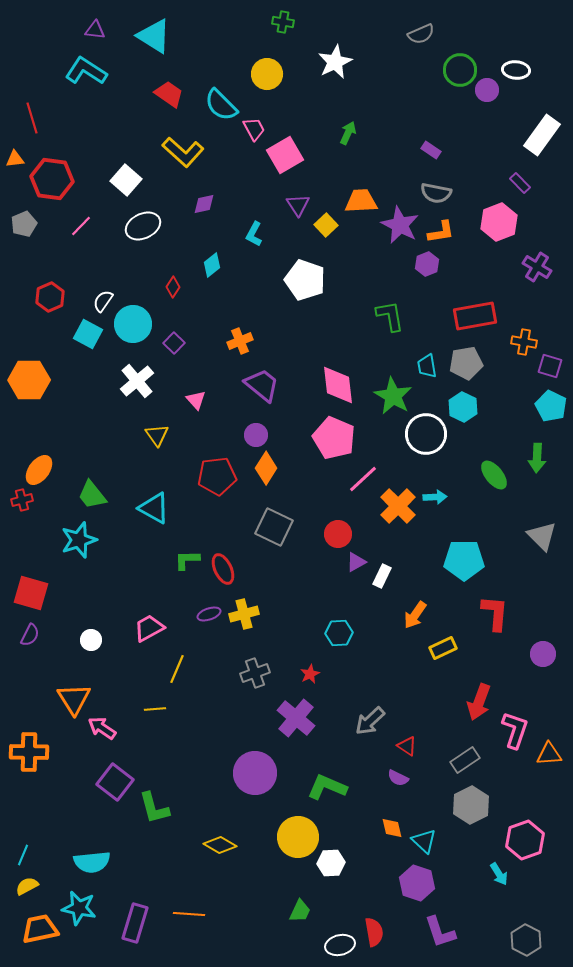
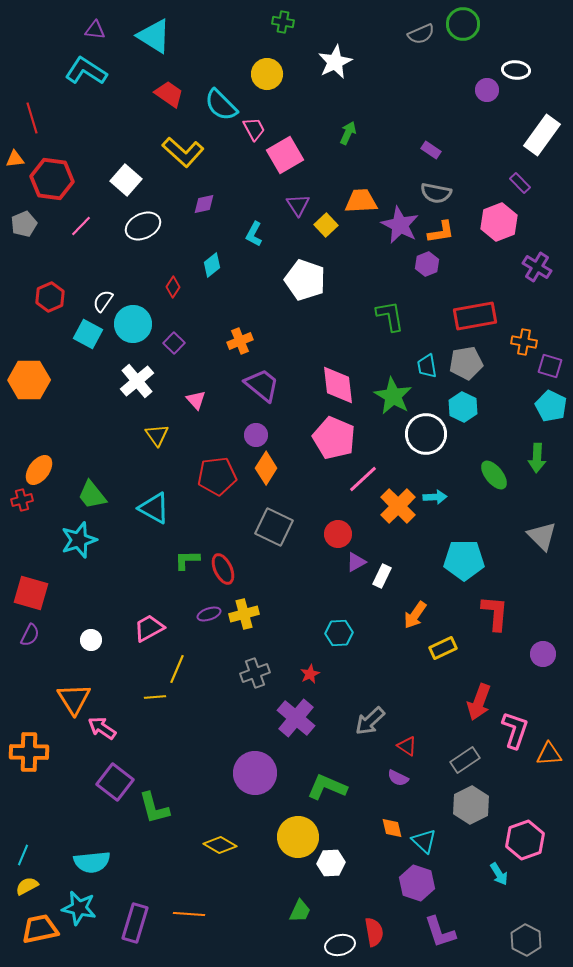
green circle at (460, 70): moved 3 px right, 46 px up
yellow line at (155, 709): moved 12 px up
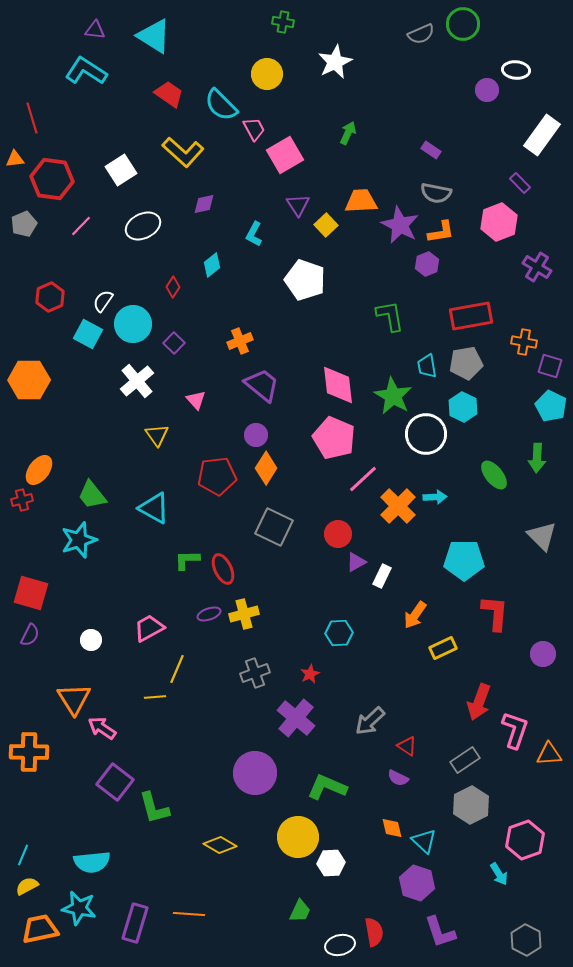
white square at (126, 180): moved 5 px left, 10 px up; rotated 16 degrees clockwise
red rectangle at (475, 316): moved 4 px left
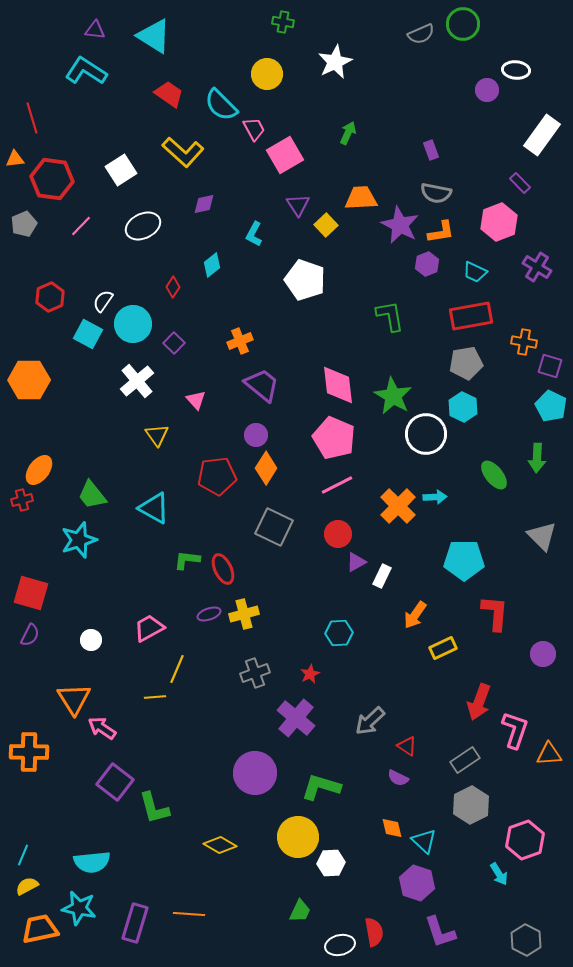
purple rectangle at (431, 150): rotated 36 degrees clockwise
orange trapezoid at (361, 201): moved 3 px up
cyan trapezoid at (427, 366): moved 48 px right, 94 px up; rotated 55 degrees counterclockwise
pink line at (363, 479): moved 26 px left, 6 px down; rotated 16 degrees clockwise
green L-shape at (187, 560): rotated 8 degrees clockwise
green L-shape at (327, 787): moved 6 px left; rotated 6 degrees counterclockwise
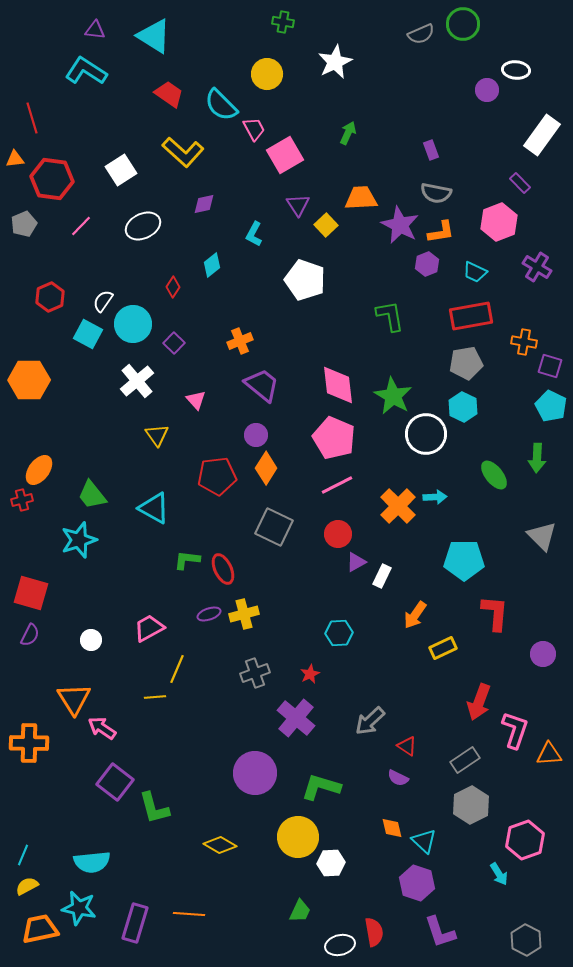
orange cross at (29, 752): moved 9 px up
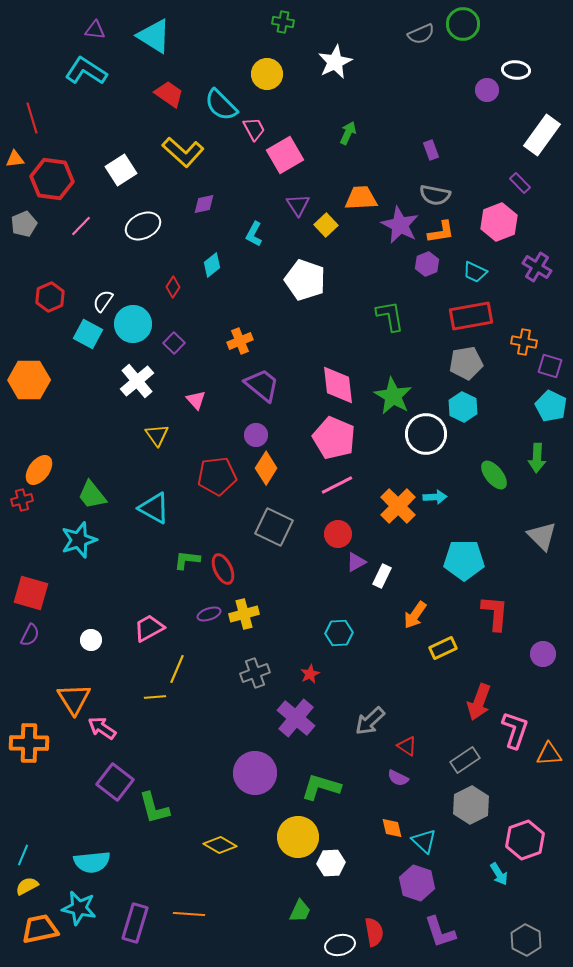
gray semicircle at (436, 193): moved 1 px left, 2 px down
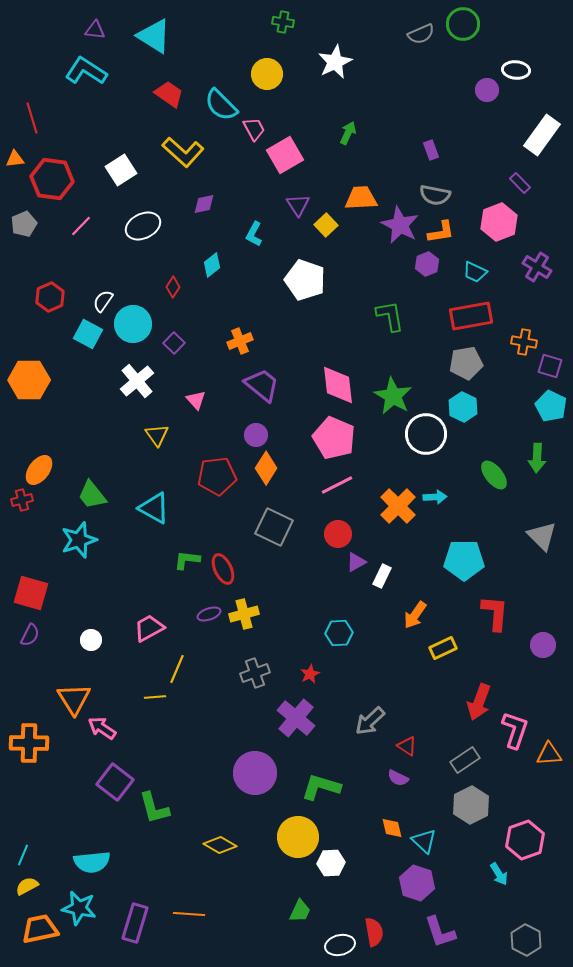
purple circle at (543, 654): moved 9 px up
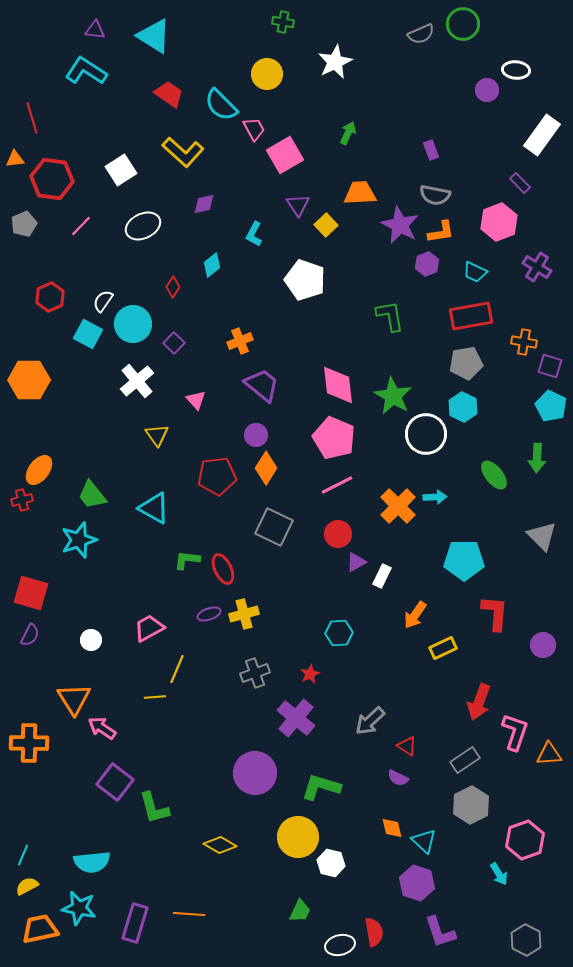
orange trapezoid at (361, 198): moved 1 px left, 5 px up
pink L-shape at (515, 730): moved 2 px down
white hexagon at (331, 863): rotated 16 degrees clockwise
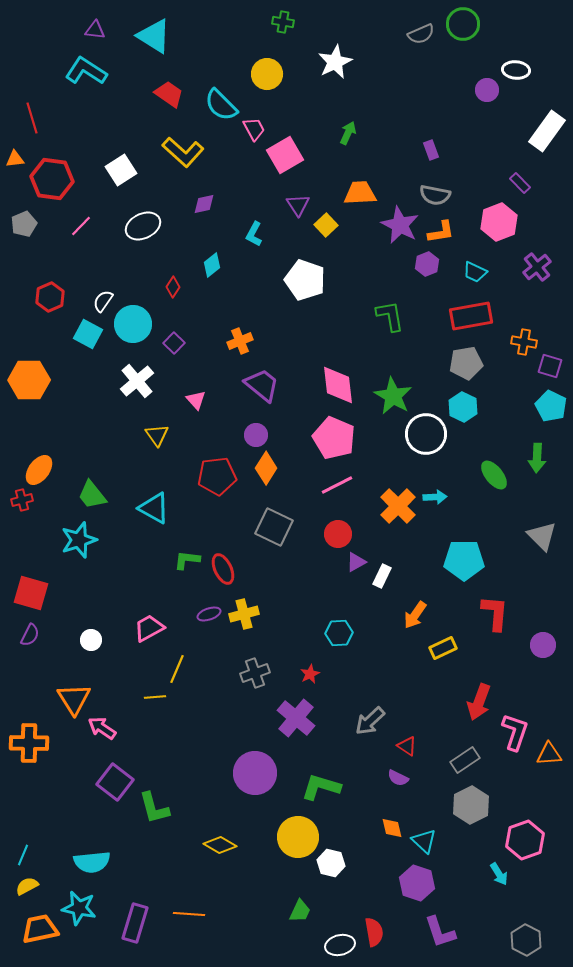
white rectangle at (542, 135): moved 5 px right, 4 px up
purple cross at (537, 267): rotated 20 degrees clockwise
